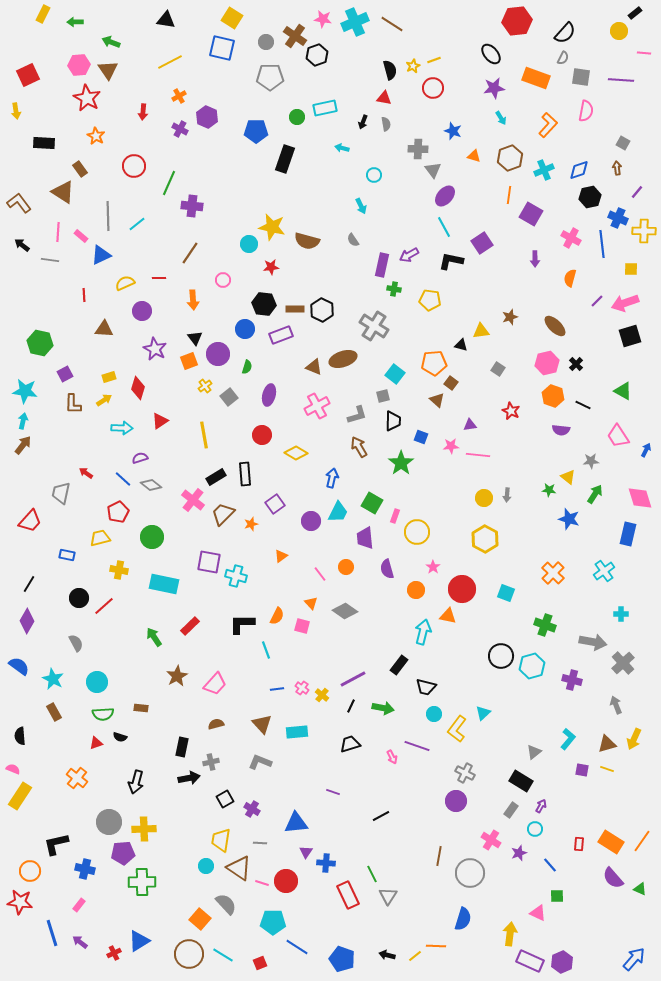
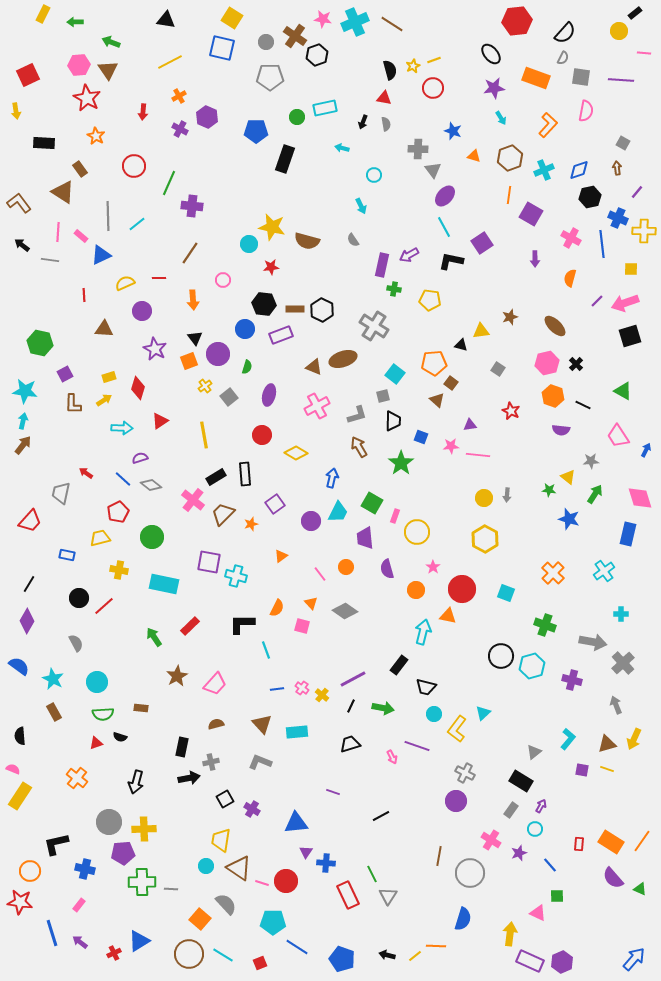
orange semicircle at (277, 616): moved 8 px up
gray line at (260, 843): moved 89 px left, 46 px down
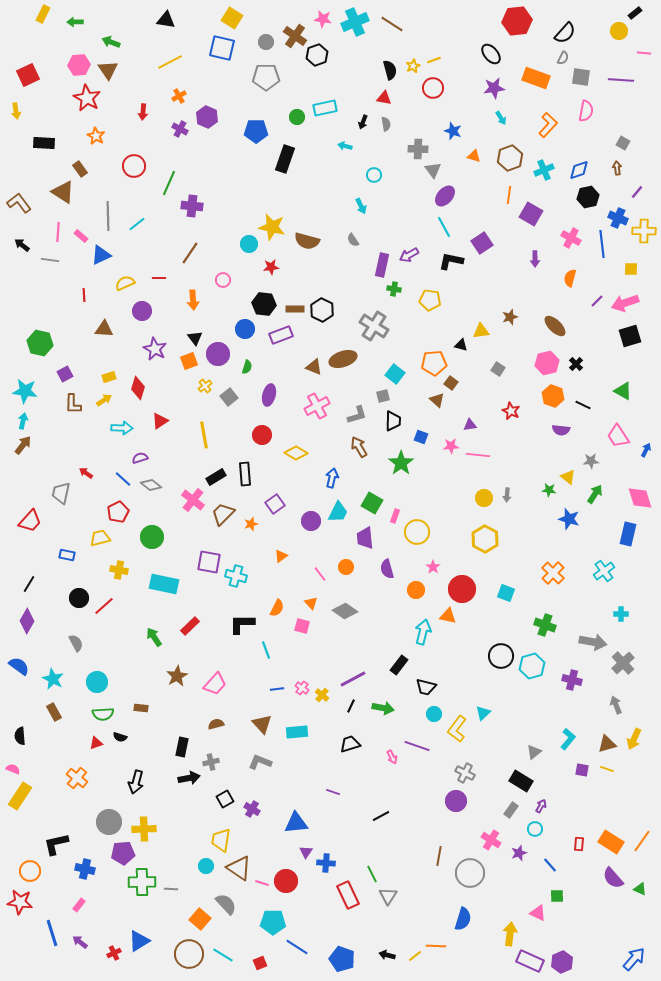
gray pentagon at (270, 77): moved 4 px left
cyan arrow at (342, 148): moved 3 px right, 2 px up
black hexagon at (590, 197): moved 2 px left
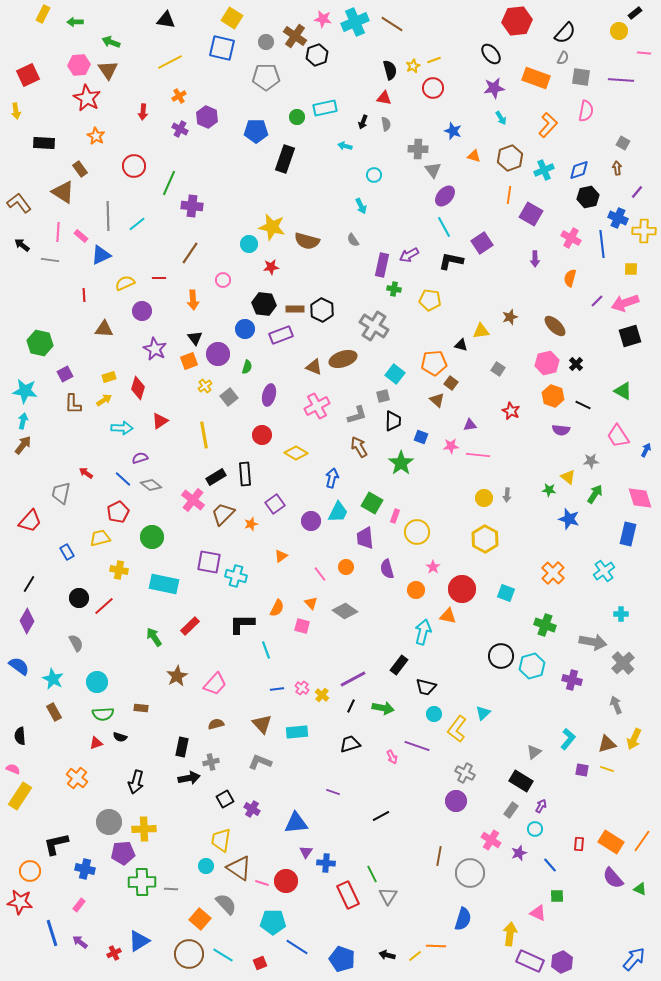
blue rectangle at (67, 555): moved 3 px up; rotated 49 degrees clockwise
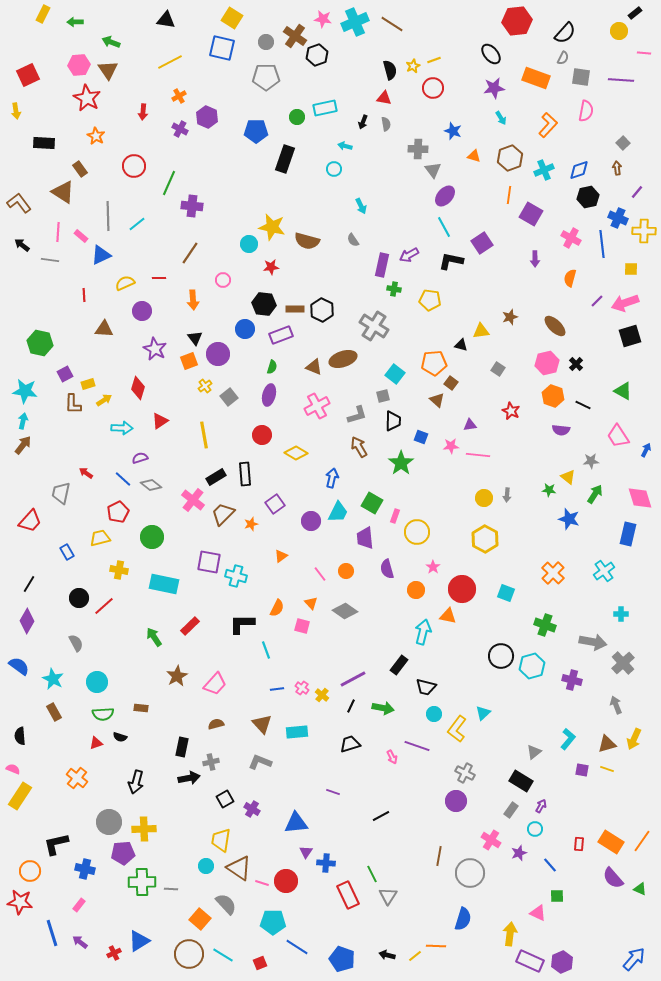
gray square at (623, 143): rotated 16 degrees clockwise
cyan circle at (374, 175): moved 40 px left, 6 px up
green semicircle at (247, 367): moved 25 px right
yellow rectangle at (109, 377): moved 21 px left, 7 px down
orange circle at (346, 567): moved 4 px down
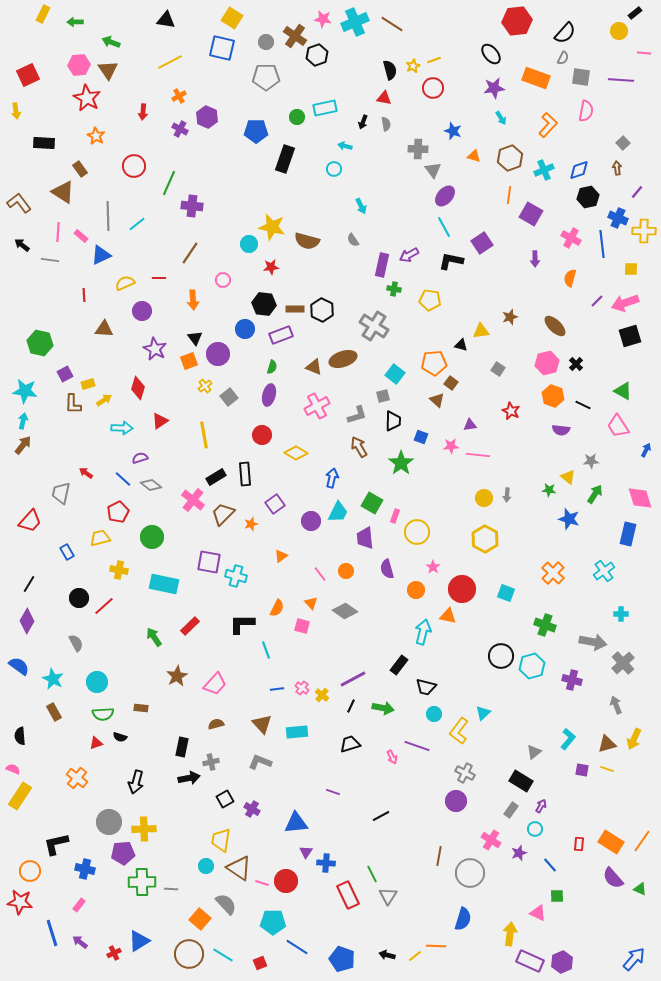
pink trapezoid at (618, 436): moved 10 px up
yellow L-shape at (457, 729): moved 2 px right, 2 px down
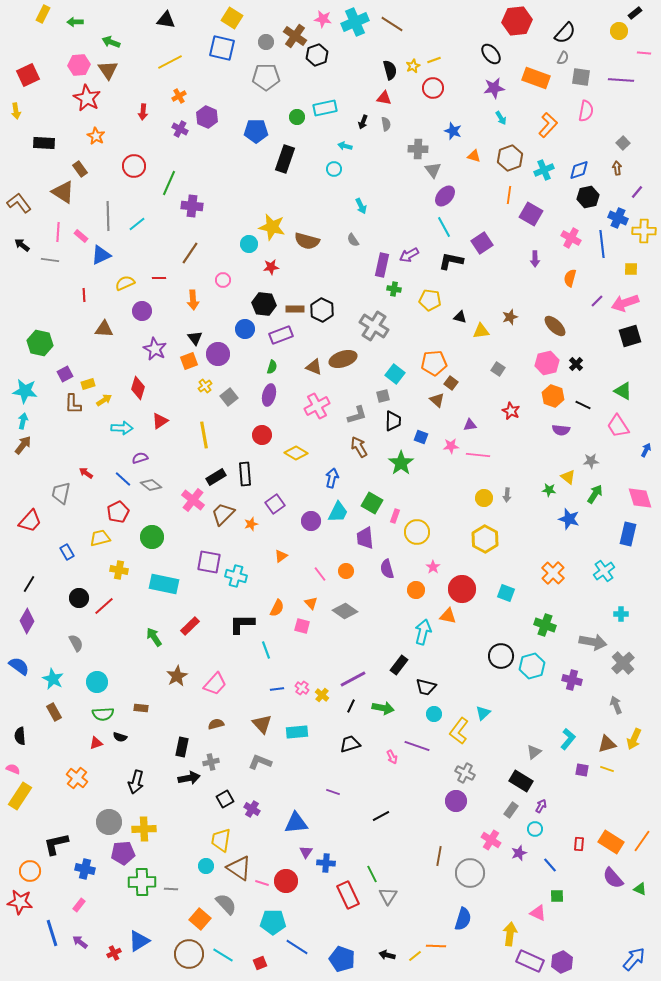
black triangle at (461, 345): moved 1 px left, 28 px up
